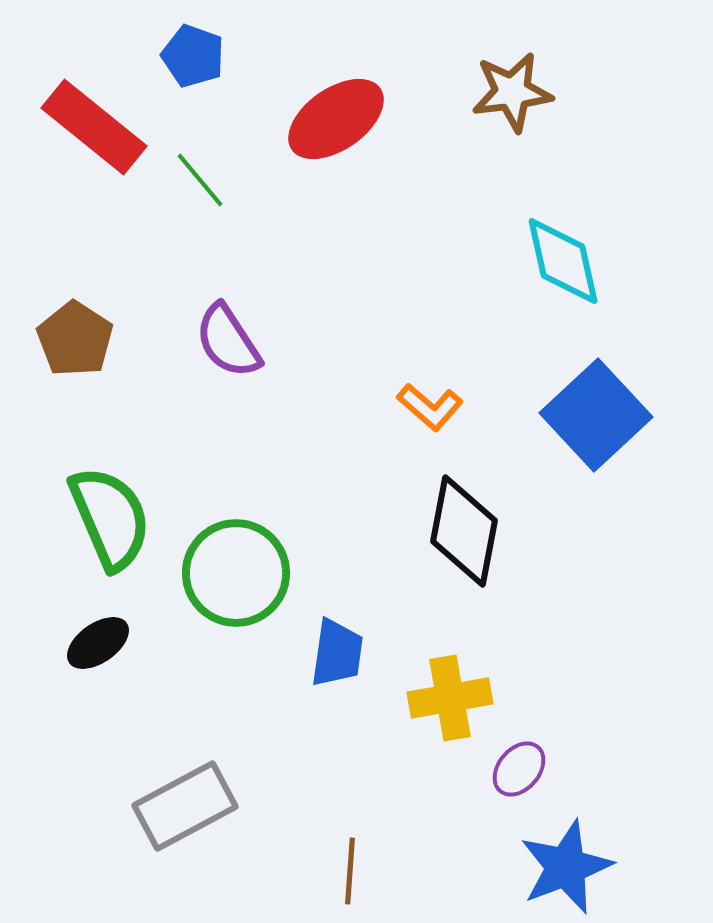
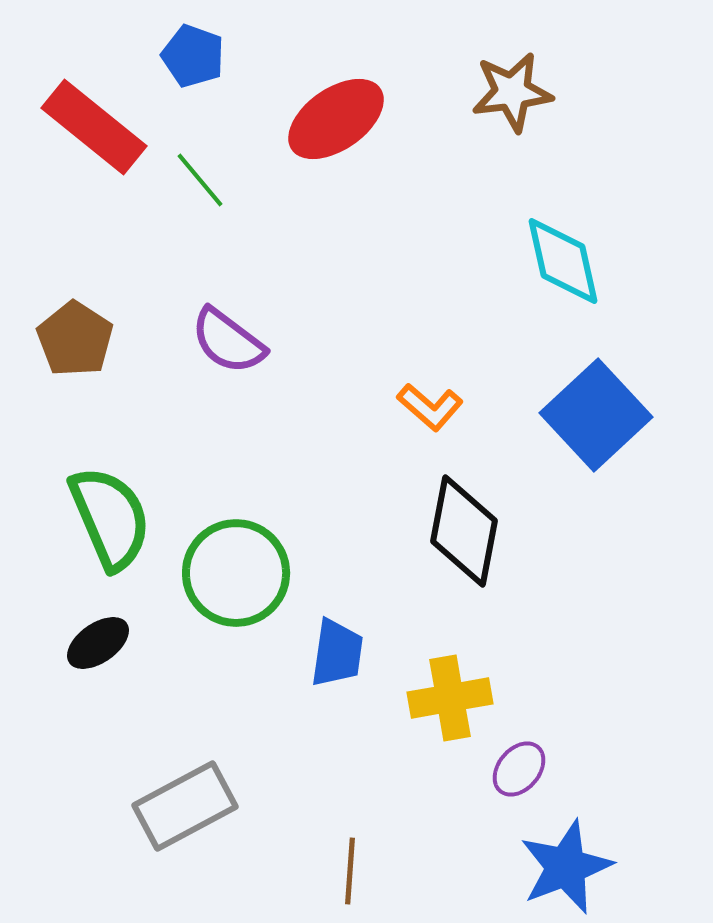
purple semicircle: rotated 20 degrees counterclockwise
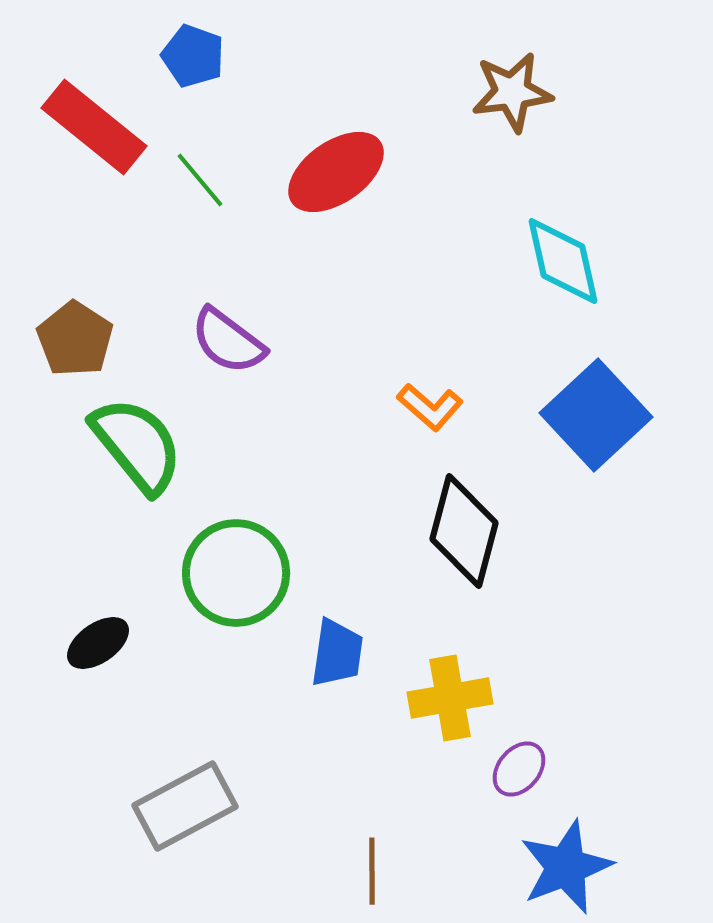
red ellipse: moved 53 px down
green semicircle: moved 27 px right, 73 px up; rotated 16 degrees counterclockwise
black diamond: rotated 4 degrees clockwise
brown line: moved 22 px right; rotated 4 degrees counterclockwise
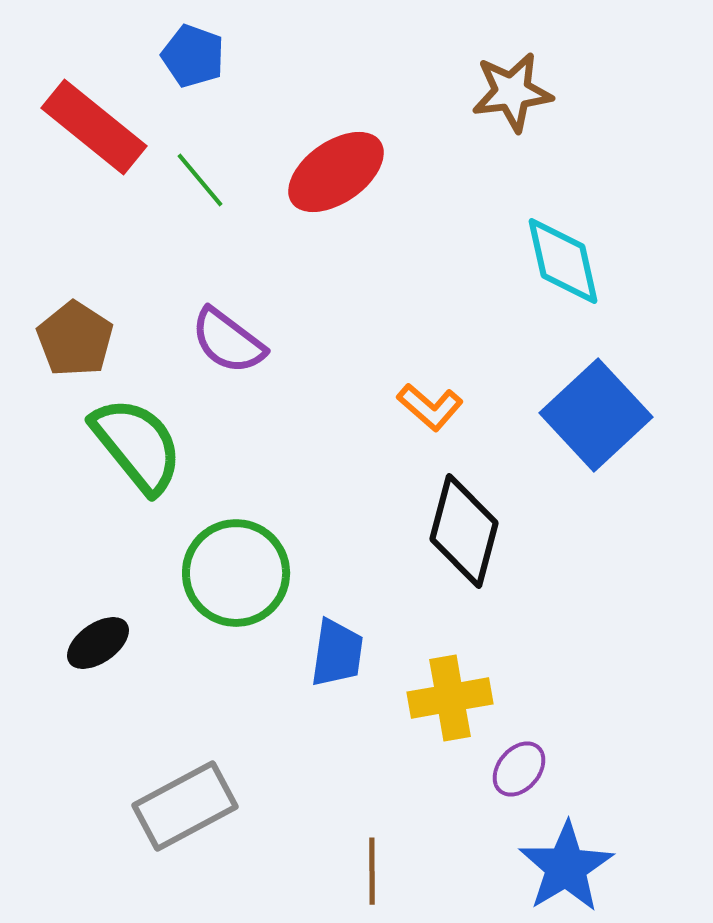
blue star: rotated 10 degrees counterclockwise
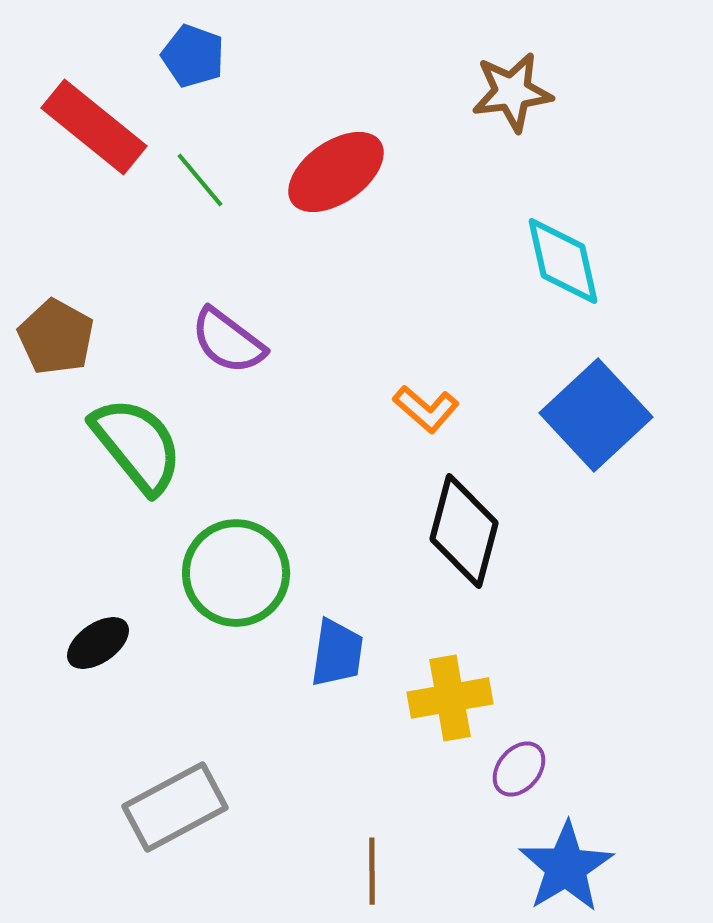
brown pentagon: moved 19 px left, 2 px up; rotated 4 degrees counterclockwise
orange L-shape: moved 4 px left, 2 px down
gray rectangle: moved 10 px left, 1 px down
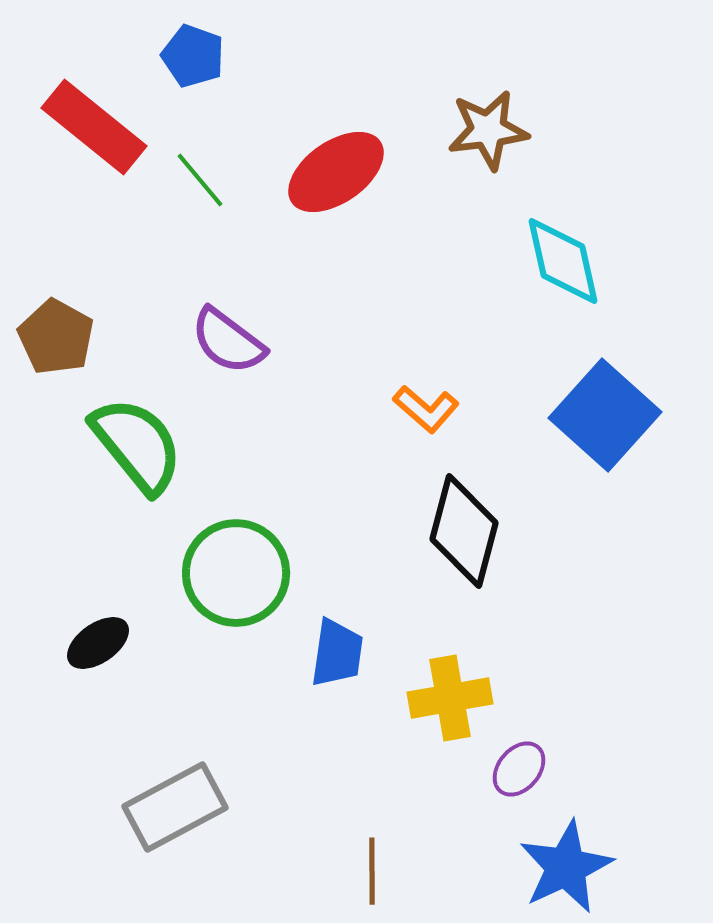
brown star: moved 24 px left, 38 px down
blue square: moved 9 px right; rotated 5 degrees counterclockwise
blue star: rotated 6 degrees clockwise
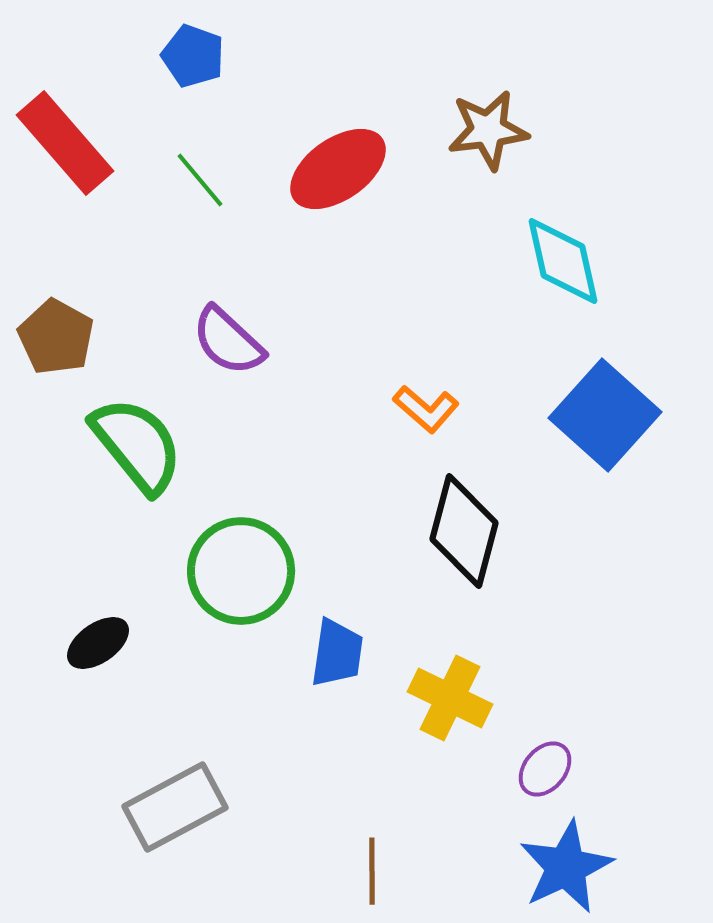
red rectangle: moved 29 px left, 16 px down; rotated 10 degrees clockwise
red ellipse: moved 2 px right, 3 px up
purple semicircle: rotated 6 degrees clockwise
green circle: moved 5 px right, 2 px up
yellow cross: rotated 36 degrees clockwise
purple ellipse: moved 26 px right
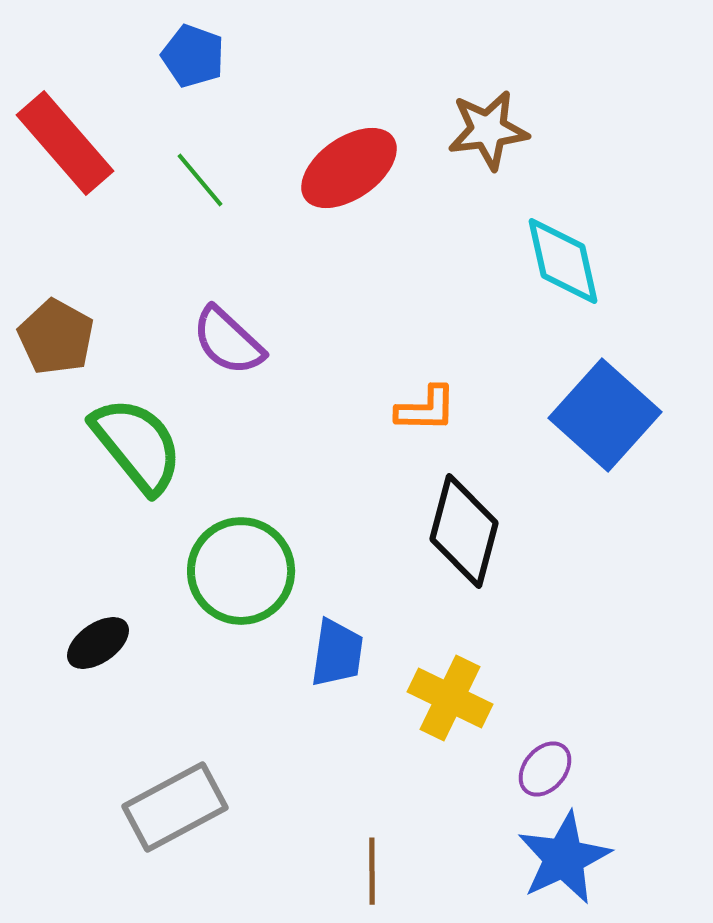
red ellipse: moved 11 px right, 1 px up
orange L-shape: rotated 40 degrees counterclockwise
blue star: moved 2 px left, 9 px up
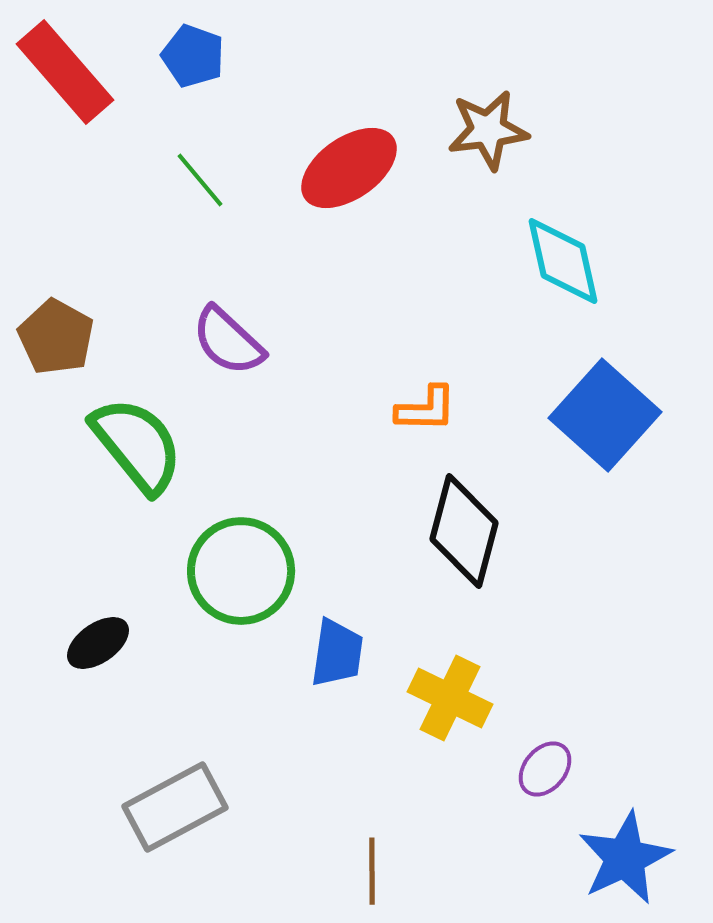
red rectangle: moved 71 px up
blue star: moved 61 px right
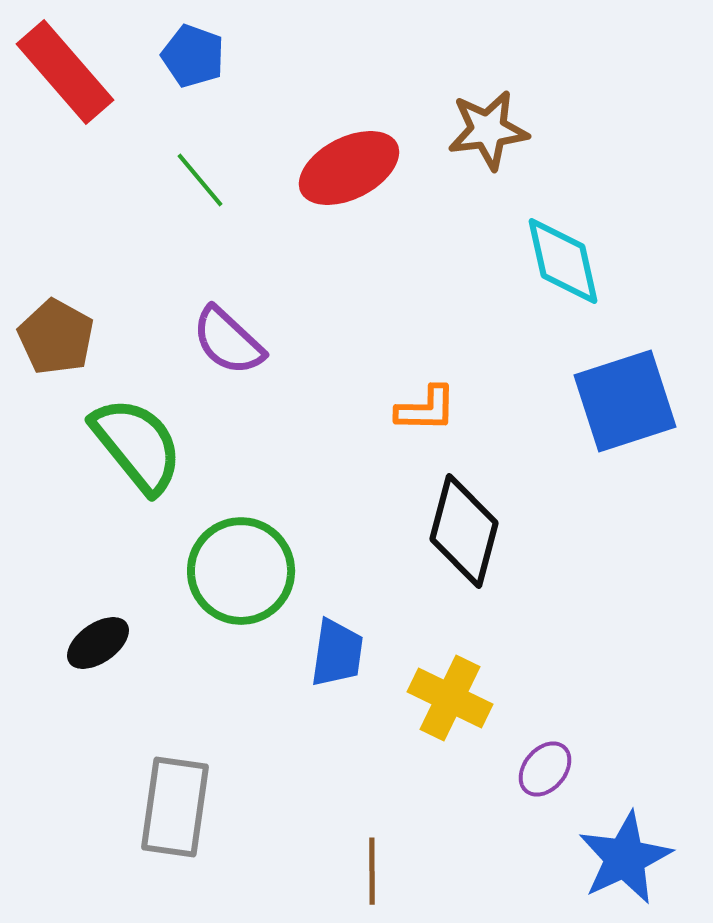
red ellipse: rotated 8 degrees clockwise
blue square: moved 20 px right, 14 px up; rotated 30 degrees clockwise
gray rectangle: rotated 54 degrees counterclockwise
